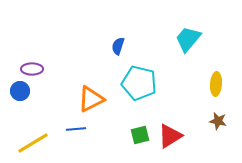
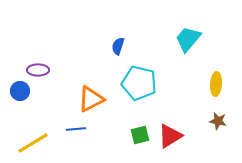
purple ellipse: moved 6 px right, 1 px down
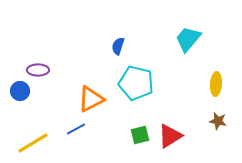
cyan pentagon: moved 3 px left
blue line: rotated 24 degrees counterclockwise
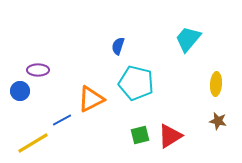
blue line: moved 14 px left, 9 px up
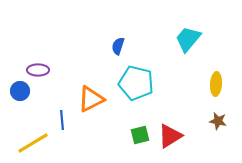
blue line: rotated 66 degrees counterclockwise
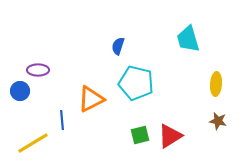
cyan trapezoid: rotated 56 degrees counterclockwise
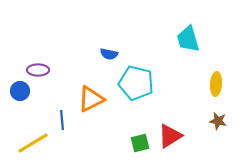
blue semicircle: moved 9 px left, 8 px down; rotated 96 degrees counterclockwise
green square: moved 8 px down
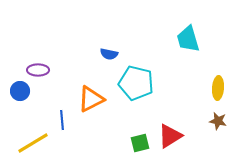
yellow ellipse: moved 2 px right, 4 px down
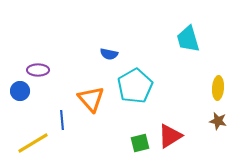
cyan pentagon: moved 1 px left, 3 px down; rotated 28 degrees clockwise
orange triangle: rotated 44 degrees counterclockwise
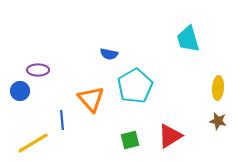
green square: moved 10 px left, 3 px up
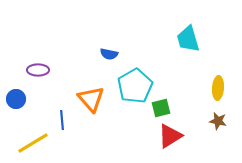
blue circle: moved 4 px left, 8 px down
green square: moved 31 px right, 32 px up
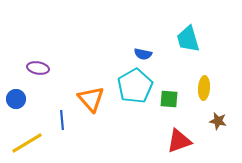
blue semicircle: moved 34 px right
purple ellipse: moved 2 px up; rotated 10 degrees clockwise
yellow ellipse: moved 14 px left
green square: moved 8 px right, 9 px up; rotated 18 degrees clockwise
red triangle: moved 9 px right, 5 px down; rotated 12 degrees clockwise
yellow line: moved 6 px left
